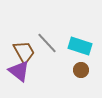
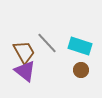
purple triangle: moved 6 px right
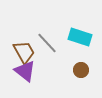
cyan rectangle: moved 9 px up
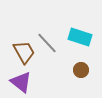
purple triangle: moved 4 px left, 11 px down
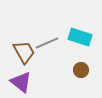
gray line: rotated 70 degrees counterclockwise
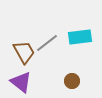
cyan rectangle: rotated 25 degrees counterclockwise
gray line: rotated 15 degrees counterclockwise
brown circle: moved 9 px left, 11 px down
